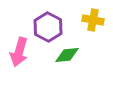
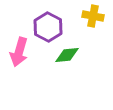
yellow cross: moved 4 px up
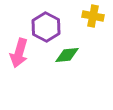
purple hexagon: moved 2 px left
pink arrow: moved 1 px down
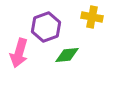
yellow cross: moved 1 px left, 1 px down
purple hexagon: rotated 12 degrees clockwise
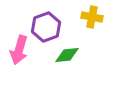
pink arrow: moved 3 px up
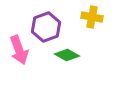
pink arrow: rotated 36 degrees counterclockwise
green diamond: rotated 35 degrees clockwise
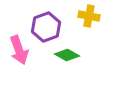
yellow cross: moved 3 px left, 1 px up
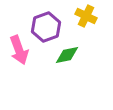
yellow cross: moved 3 px left; rotated 15 degrees clockwise
green diamond: rotated 40 degrees counterclockwise
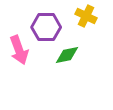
purple hexagon: rotated 20 degrees clockwise
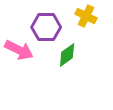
pink arrow: rotated 44 degrees counterclockwise
green diamond: rotated 25 degrees counterclockwise
